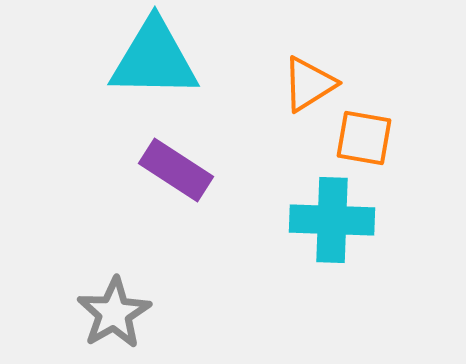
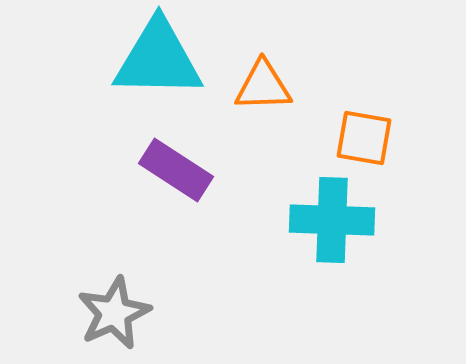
cyan triangle: moved 4 px right
orange triangle: moved 46 px left, 2 px down; rotated 30 degrees clockwise
gray star: rotated 6 degrees clockwise
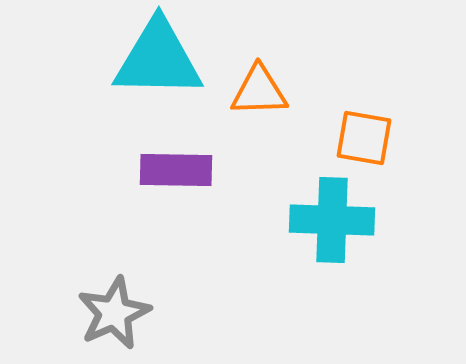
orange triangle: moved 4 px left, 5 px down
purple rectangle: rotated 32 degrees counterclockwise
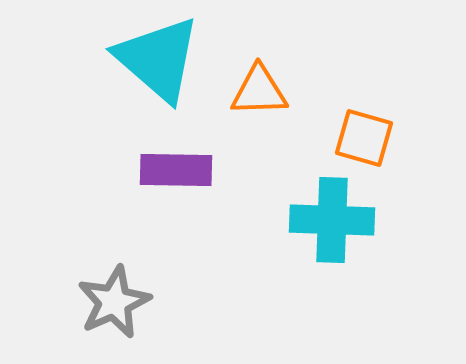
cyan triangle: rotated 40 degrees clockwise
orange square: rotated 6 degrees clockwise
gray star: moved 11 px up
